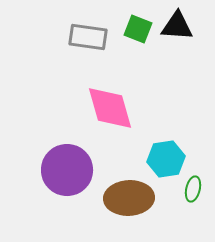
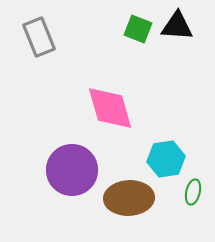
gray rectangle: moved 49 px left; rotated 60 degrees clockwise
purple circle: moved 5 px right
green ellipse: moved 3 px down
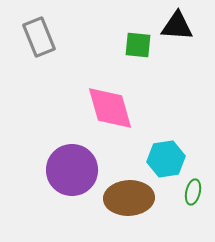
green square: moved 16 px down; rotated 16 degrees counterclockwise
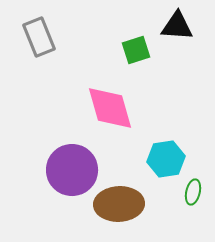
green square: moved 2 px left, 5 px down; rotated 24 degrees counterclockwise
brown ellipse: moved 10 px left, 6 px down
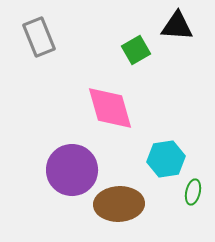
green square: rotated 12 degrees counterclockwise
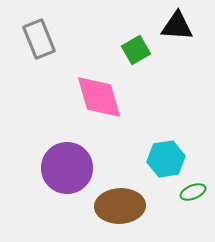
gray rectangle: moved 2 px down
pink diamond: moved 11 px left, 11 px up
purple circle: moved 5 px left, 2 px up
green ellipse: rotated 55 degrees clockwise
brown ellipse: moved 1 px right, 2 px down
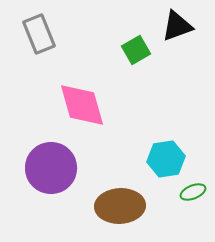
black triangle: rotated 24 degrees counterclockwise
gray rectangle: moved 5 px up
pink diamond: moved 17 px left, 8 px down
purple circle: moved 16 px left
